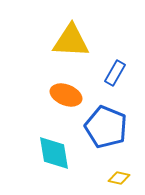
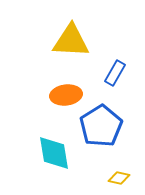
orange ellipse: rotated 28 degrees counterclockwise
blue pentagon: moved 5 px left, 1 px up; rotated 18 degrees clockwise
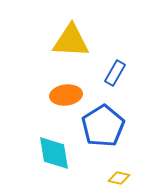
blue pentagon: moved 2 px right
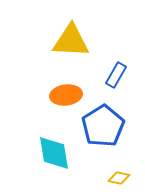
blue rectangle: moved 1 px right, 2 px down
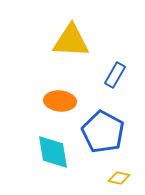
blue rectangle: moved 1 px left
orange ellipse: moved 6 px left, 6 px down; rotated 12 degrees clockwise
blue pentagon: moved 6 px down; rotated 12 degrees counterclockwise
cyan diamond: moved 1 px left, 1 px up
